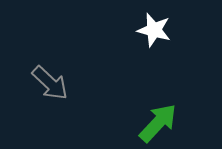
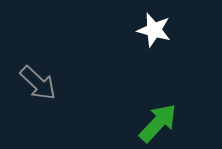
gray arrow: moved 12 px left
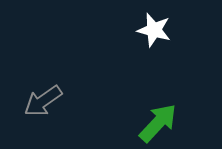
gray arrow: moved 5 px right, 18 px down; rotated 102 degrees clockwise
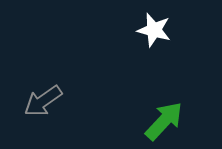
green arrow: moved 6 px right, 2 px up
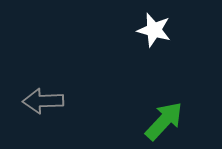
gray arrow: rotated 33 degrees clockwise
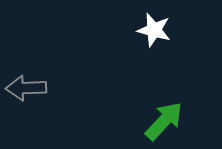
gray arrow: moved 17 px left, 13 px up
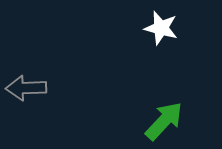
white star: moved 7 px right, 2 px up
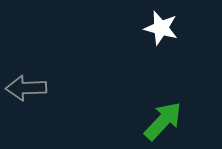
green arrow: moved 1 px left
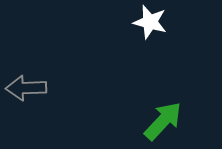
white star: moved 11 px left, 6 px up
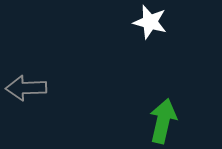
green arrow: rotated 30 degrees counterclockwise
